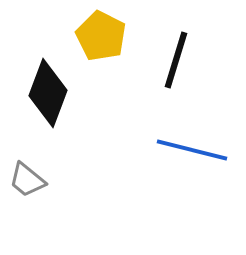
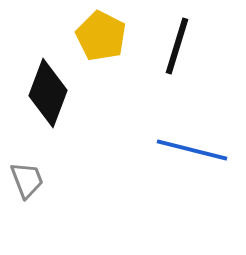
black line: moved 1 px right, 14 px up
gray trapezoid: rotated 150 degrees counterclockwise
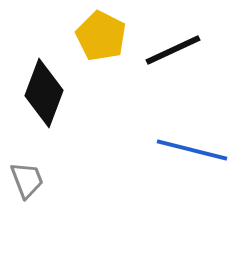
black line: moved 4 px left, 4 px down; rotated 48 degrees clockwise
black diamond: moved 4 px left
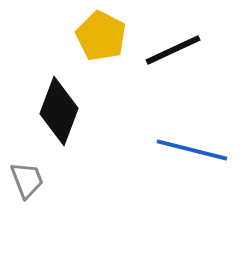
black diamond: moved 15 px right, 18 px down
